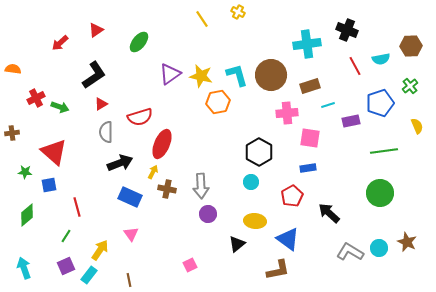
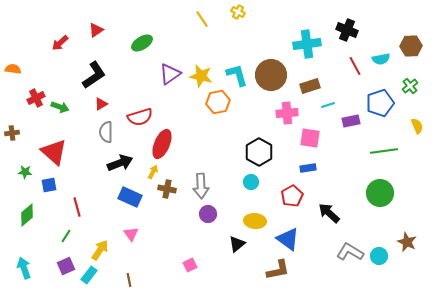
green ellipse at (139, 42): moved 3 px right, 1 px down; rotated 20 degrees clockwise
cyan circle at (379, 248): moved 8 px down
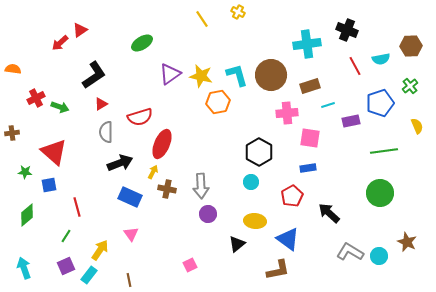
red triangle at (96, 30): moved 16 px left
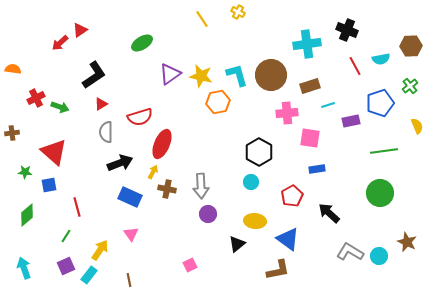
blue rectangle at (308, 168): moved 9 px right, 1 px down
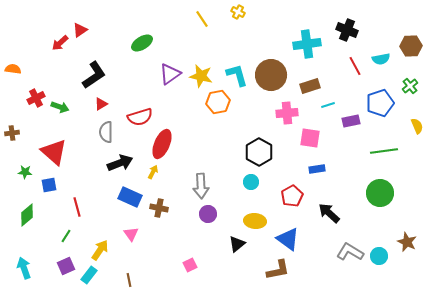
brown cross at (167, 189): moved 8 px left, 19 px down
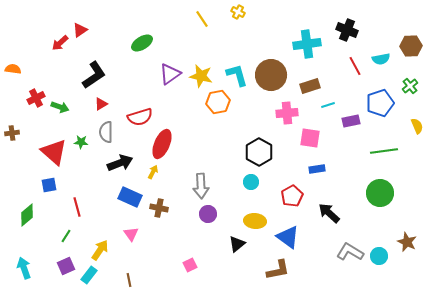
green star at (25, 172): moved 56 px right, 30 px up
blue triangle at (288, 239): moved 2 px up
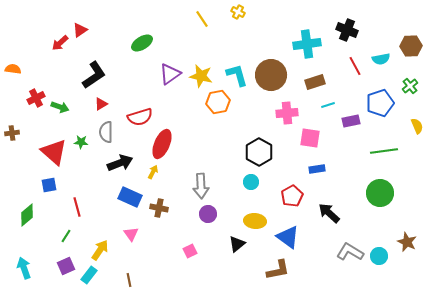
brown rectangle at (310, 86): moved 5 px right, 4 px up
pink square at (190, 265): moved 14 px up
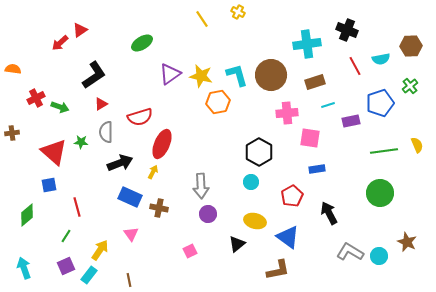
yellow semicircle at (417, 126): moved 19 px down
black arrow at (329, 213): rotated 20 degrees clockwise
yellow ellipse at (255, 221): rotated 10 degrees clockwise
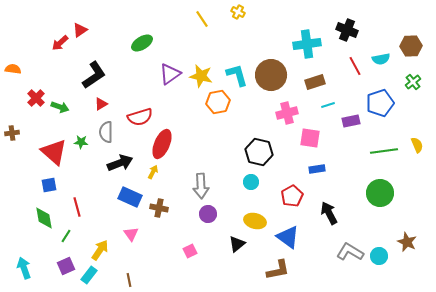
green cross at (410, 86): moved 3 px right, 4 px up
red cross at (36, 98): rotated 18 degrees counterclockwise
pink cross at (287, 113): rotated 10 degrees counterclockwise
black hexagon at (259, 152): rotated 16 degrees counterclockwise
green diamond at (27, 215): moved 17 px right, 3 px down; rotated 60 degrees counterclockwise
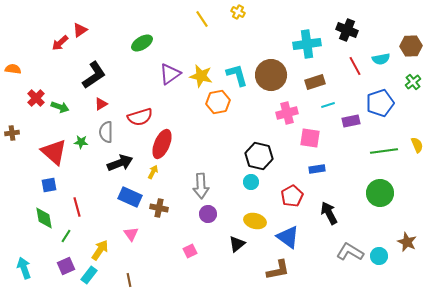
black hexagon at (259, 152): moved 4 px down
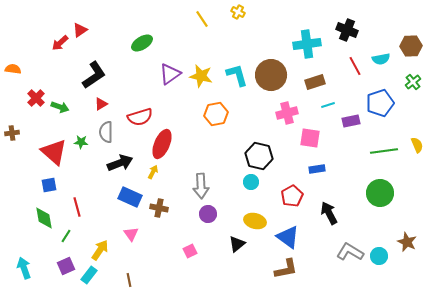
orange hexagon at (218, 102): moved 2 px left, 12 px down
brown L-shape at (278, 270): moved 8 px right, 1 px up
